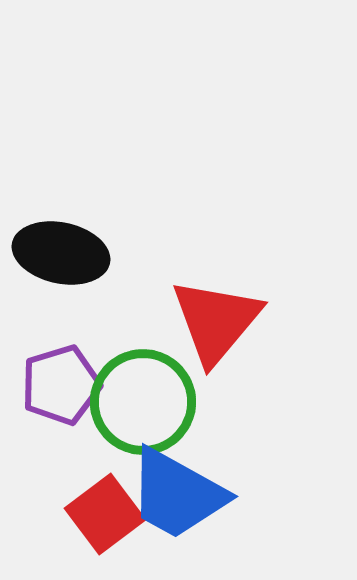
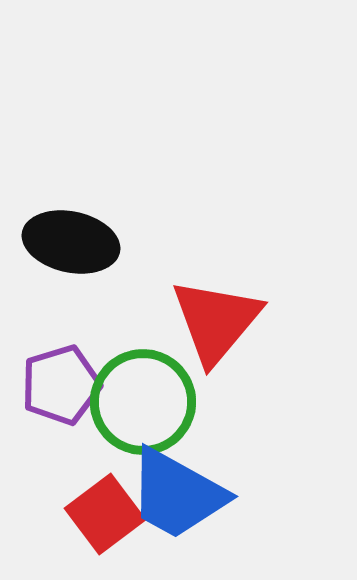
black ellipse: moved 10 px right, 11 px up
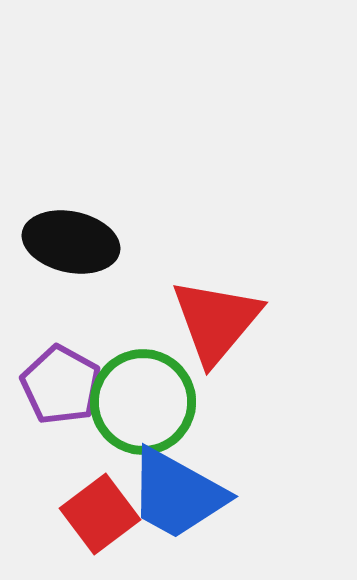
purple pentagon: rotated 26 degrees counterclockwise
red square: moved 5 px left
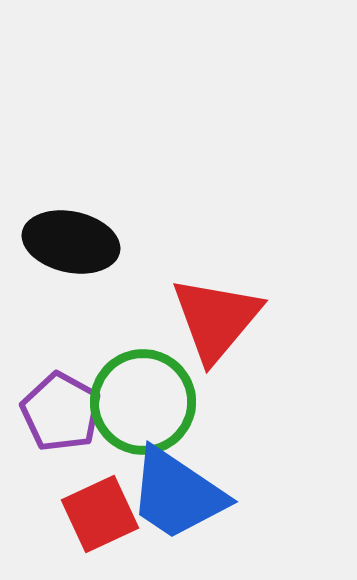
red triangle: moved 2 px up
purple pentagon: moved 27 px down
blue trapezoid: rotated 5 degrees clockwise
red square: rotated 12 degrees clockwise
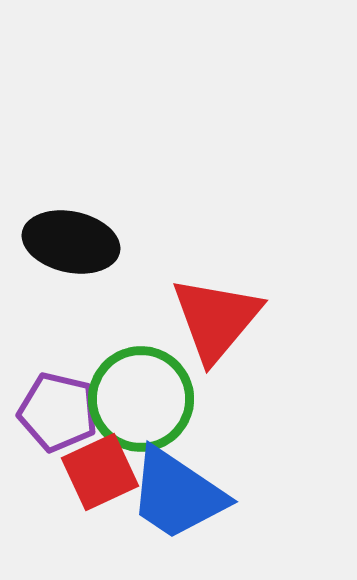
green circle: moved 2 px left, 3 px up
purple pentagon: moved 3 px left; rotated 16 degrees counterclockwise
red square: moved 42 px up
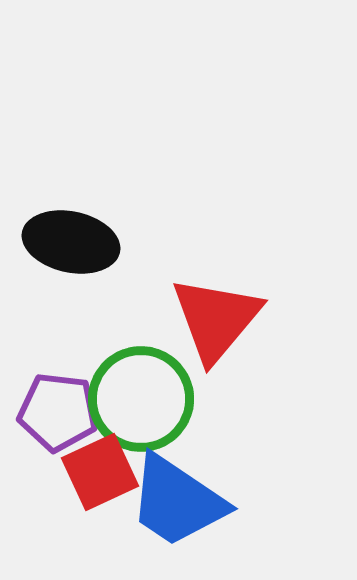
purple pentagon: rotated 6 degrees counterclockwise
blue trapezoid: moved 7 px down
